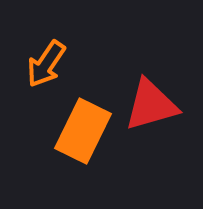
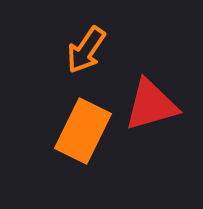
orange arrow: moved 40 px right, 14 px up
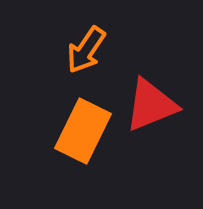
red triangle: rotated 6 degrees counterclockwise
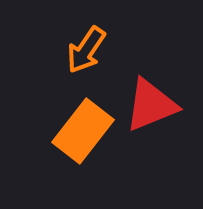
orange rectangle: rotated 12 degrees clockwise
